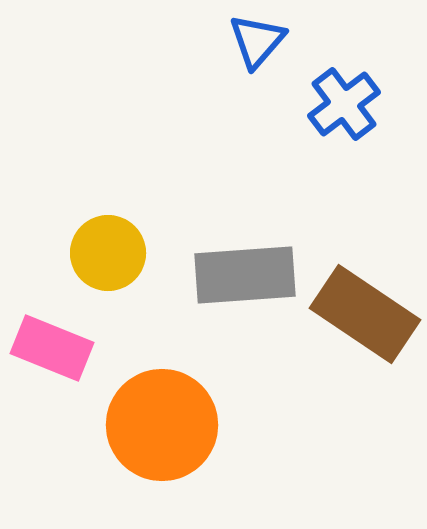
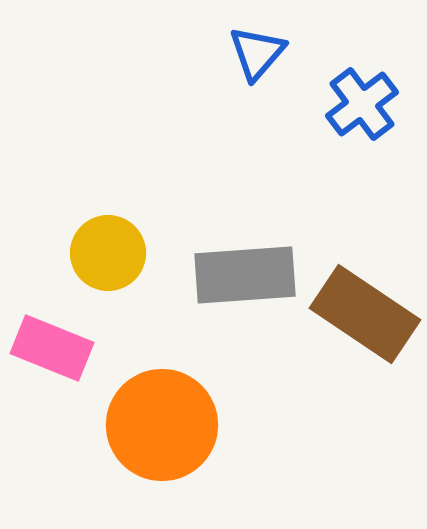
blue triangle: moved 12 px down
blue cross: moved 18 px right
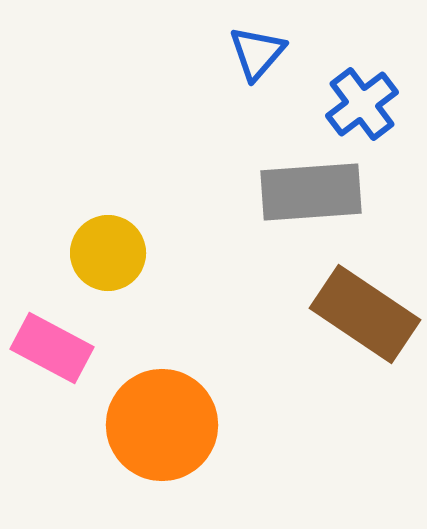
gray rectangle: moved 66 px right, 83 px up
pink rectangle: rotated 6 degrees clockwise
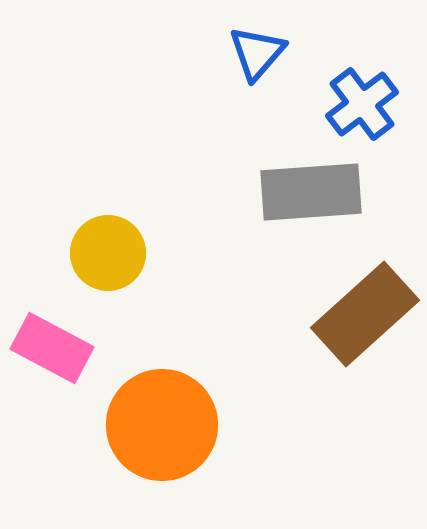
brown rectangle: rotated 76 degrees counterclockwise
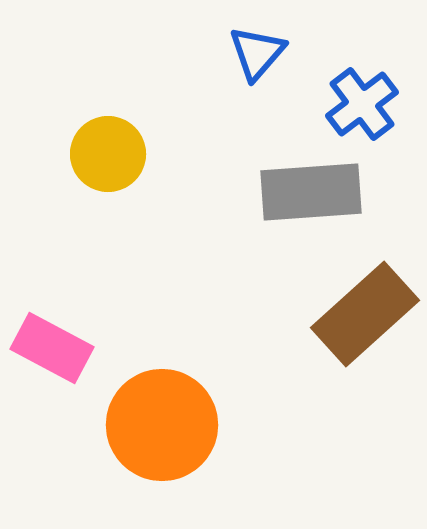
yellow circle: moved 99 px up
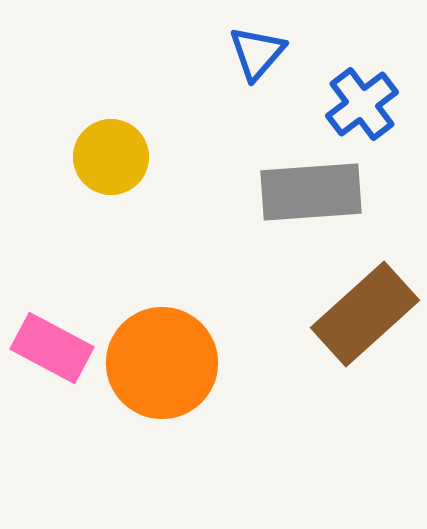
yellow circle: moved 3 px right, 3 px down
orange circle: moved 62 px up
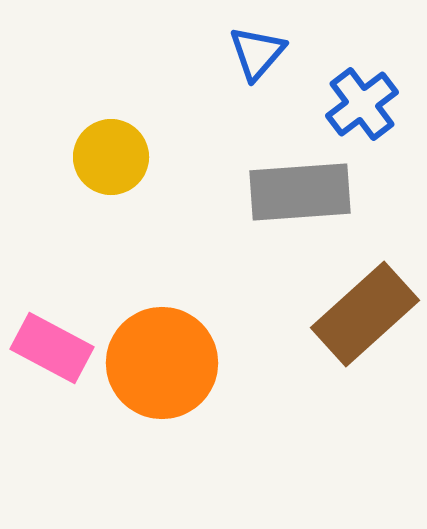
gray rectangle: moved 11 px left
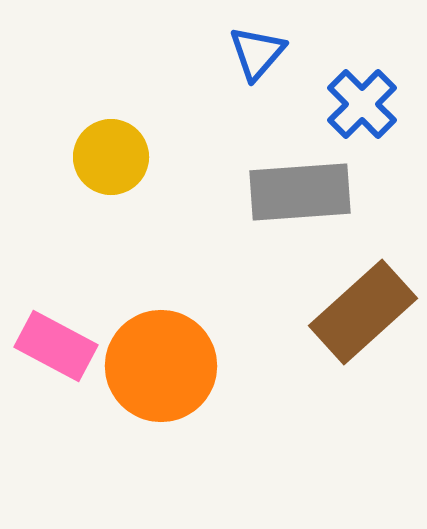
blue cross: rotated 8 degrees counterclockwise
brown rectangle: moved 2 px left, 2 px up
pink rectangle: moved 4 px right, 2 px up
orange circle: moved 1 px left, 3 px down
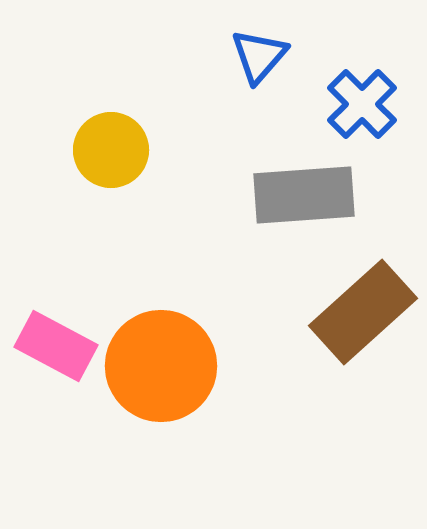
blue triangle: moved 2 px right, 3 px down
yellow circle: moved 7 px up
gray rectangle: moved 4 px right, 3 px down
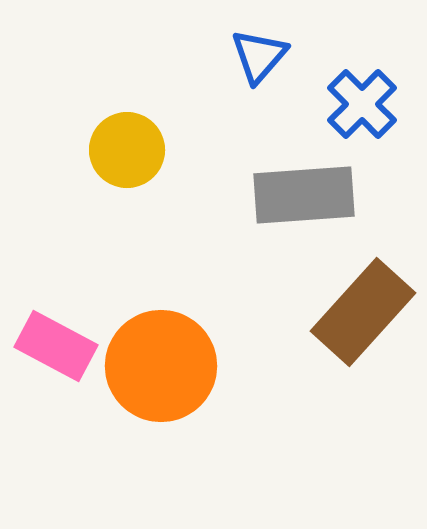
yellow circle: moved 16 px right
brown rectangle: rotated 6 degrees counterclockwise
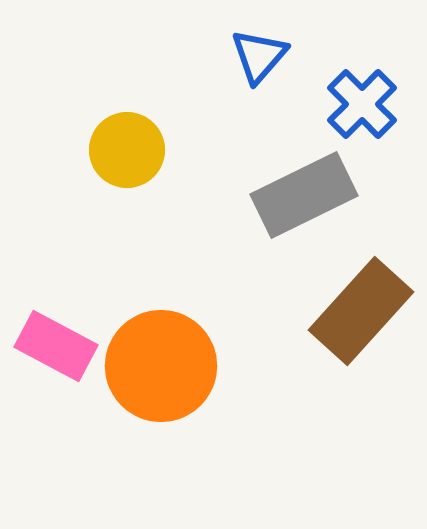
gray rectangle: rotated 22 degrees counterclockwise
brown rectangle: moved 2 px left, 1 px up
